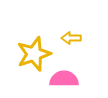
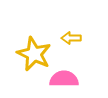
yellow star: rotated 28 degrees counterclockwise
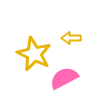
pink semicircle: moved 1 px up; rotated 28 degrees counterclockwise
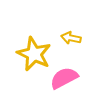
yellow arrow: rotated 12 degrees clockwise
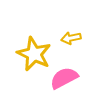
yellow arrow: rotated 24 degrees counterclockwise
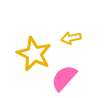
pink semicircle: rotated 20 degrees counterclockwise
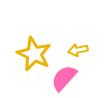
yellow arrow: moved 7 px right, 12 px down
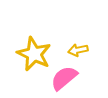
pink semicircle: rotated 8 degrees clockwise
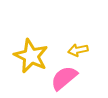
yellow star: moved 3 px left, 2 px down
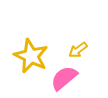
yellow arrow: rotated 24 degrees counterclockwise
